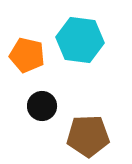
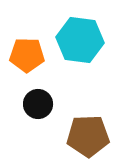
orange pentagon: rotated 12 degrees counterclockwise
black circle: moved 4 px left, 2 px up
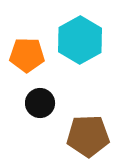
cyan hexagon: rotated 24 degrees clockwise
black circle: moved 2 px right, 1 px up
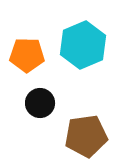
cyan hexagon: moved 3 px right, 5 px down; rotated 6 degrees clockwise
brown pentagon: moved 2 px left; rotated 6 degrees counterclockwise
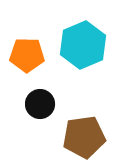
black circle: moved 1 px down
brown pentagon: moved 2 px left, 1 px down
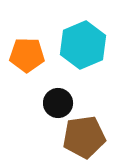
black circle: moved 18 px right, 1 px up
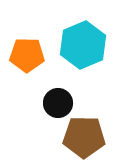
brown pentagon: rotated 9 degrees clockwise
